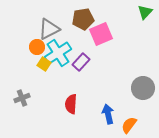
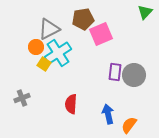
orange circle: moved 1 px left
purple rectangle: moved 34 px right, 10 px down; rotated 36 degrees counterclockwise
gray circle: moved 9 px left, 13 px up
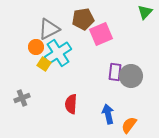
gray circle: moved 3 px left, 1 px down
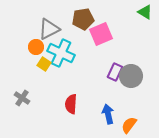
green triangle: rotated 42 degrees counterclockwise
cyan cross: moved 3 px right; rotated 32 degrees counterclockwise
purple rectangle: rotated 18 degrees clockwise
gray cross: rotated 35 degrees counterclockwise
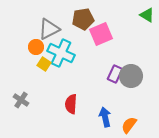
green triangle: moved 2 px right, 3 px down
purple rectangle: moved 2 px down
gray cross: moved 1 px left, 2 px down
blue arrow: moved 3 px left, 3 px down
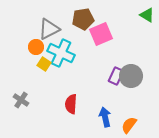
purple rectangle: moved 1 px right, 2 px down
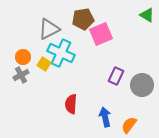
orange circle: moved 13 px left, 10 px down
gray circle: moved 11 px right, 9 px down
gray cross: moved 25 px up; rotated 28 degrees clockwise
